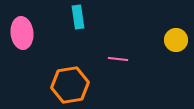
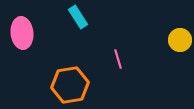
cyan rectangle: rotated 25 degrees counterclockwise
yellow circle: moved 4 px right
pink line: rotated 66 degrees clockwise
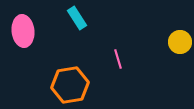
cyan rectangle: moved 1 px left, 1 px down
pink ellipse: moved 1 px right, 2 px up
yellow circle: moved 2 px down
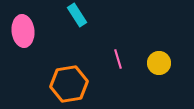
cyan rectangle: moved 3 px up
yellow circle: moved 21 px left, 21 px down
orange hexagon: moved 1 px left, 1 px up
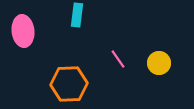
cyan rectangle: rotated 40 degrees clockwise
pink line: rotated 18 degrees counterclockwise
orange hexagon: rotated 6 degrees clockwise
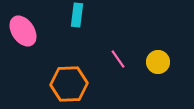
pink ellipse: rotated 28 degrees counterclockwise
yellow circle: moved 1 px left, 1 px up
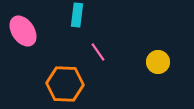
pink line: moved 20 px left, 7 px up
orange hexagon: moved 4 px left; rotated 6 degrees clockwise
